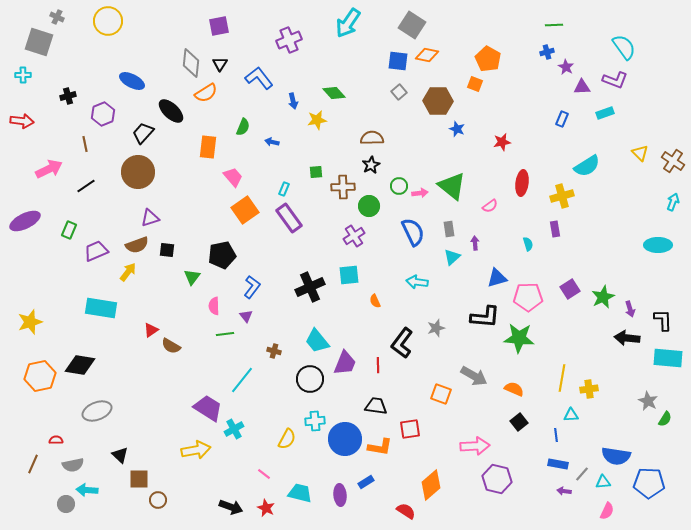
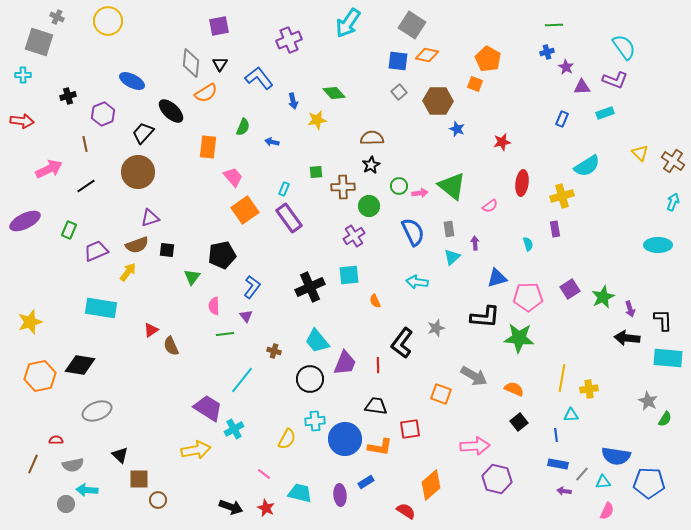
brown semicircle at (171, 346): rotated 36 degrees clockwise
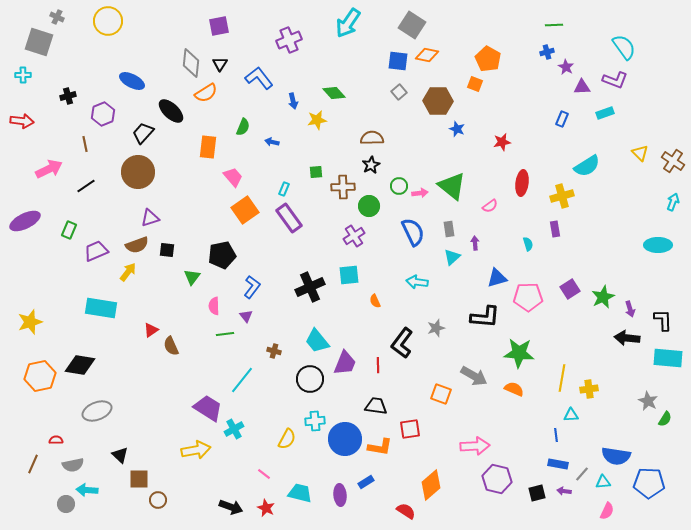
green star at (519, 338): moved 15 px down
black square at (519, 422): moved 18 px right, 71 px down; rotated 24 degrees clockwise
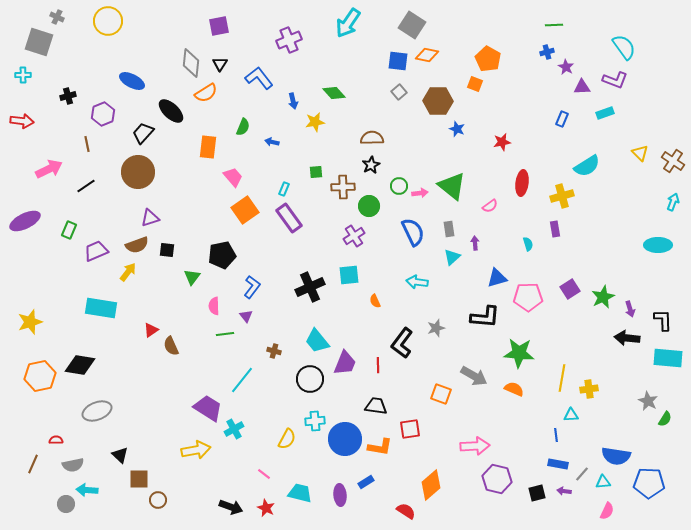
yellow star at (317, 120): moved 2 px left, 2 px down
brown line at (85, 144): moved 2 px right
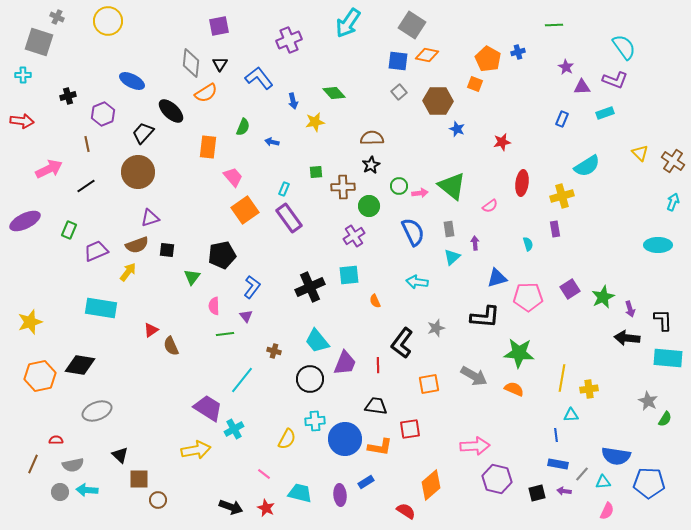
blue cross at (547, 52): moved 29 px left
orange square at (441, 394): moved 12 px left, 10 px up; rotated 30 degrees counterclockwise
gray circle at (66, 504): moved 6 px left, 12 px up
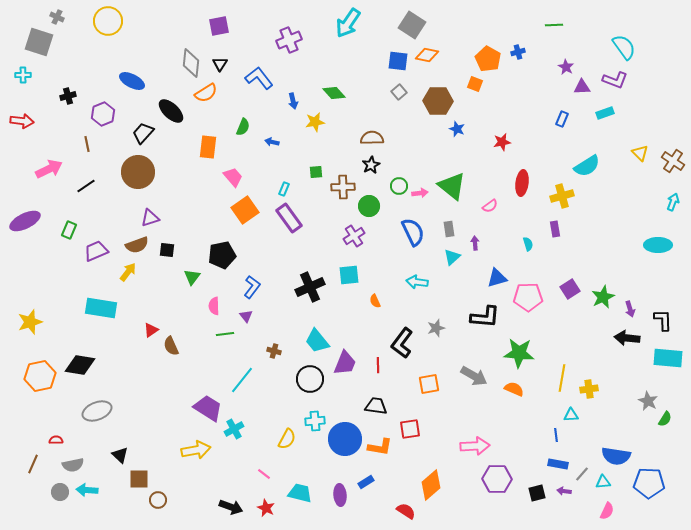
purple hexagon at (497, 479): rotated 12 degrees counterclockwise
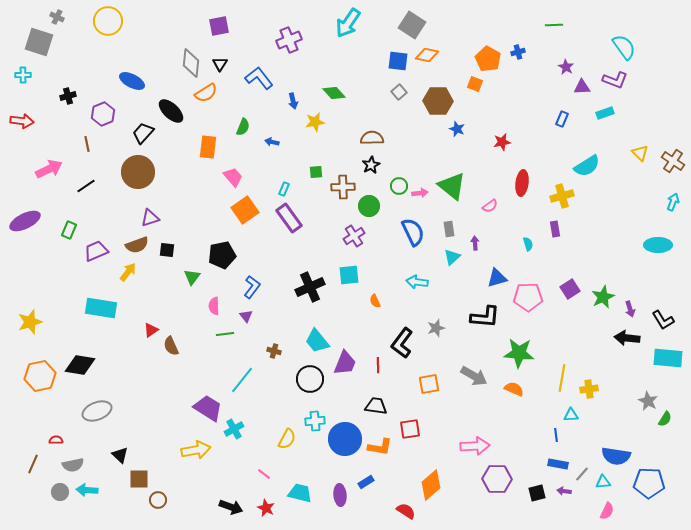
black L-shape at (663, 320): rotated 150 degrees clockwise
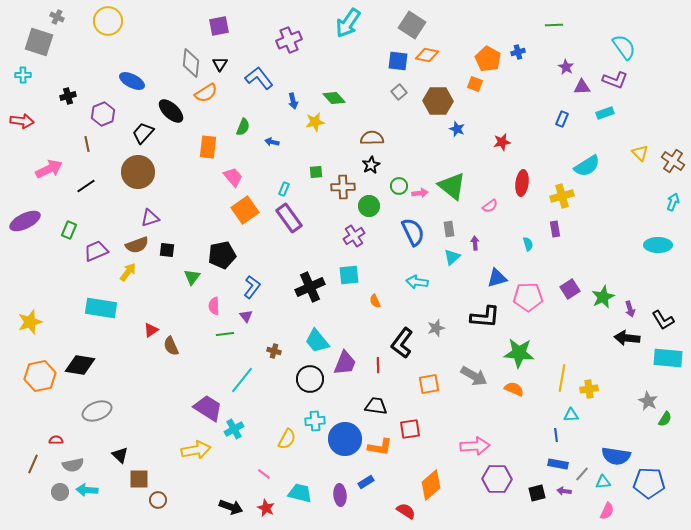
green diamond at (334, 93): moved 5 px down
